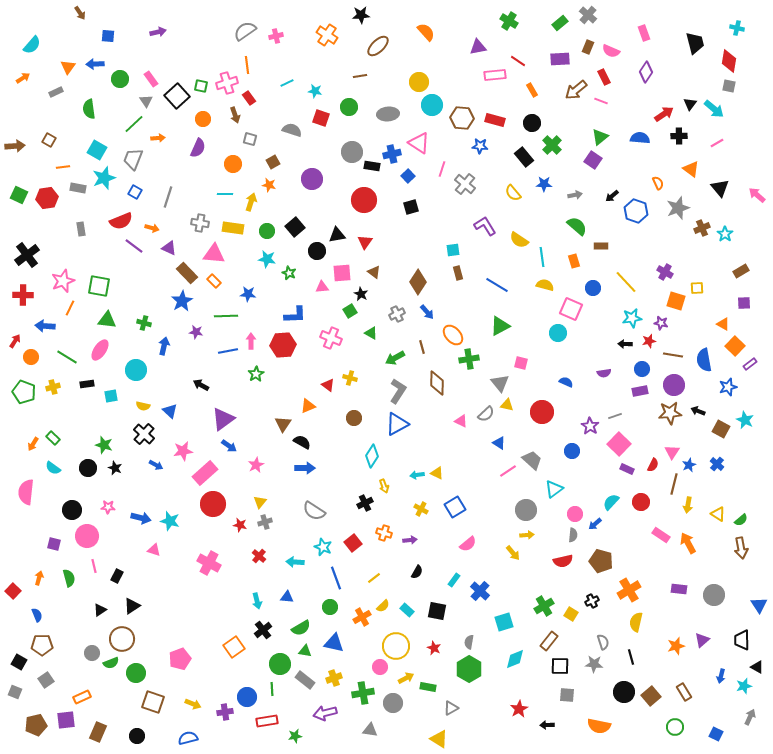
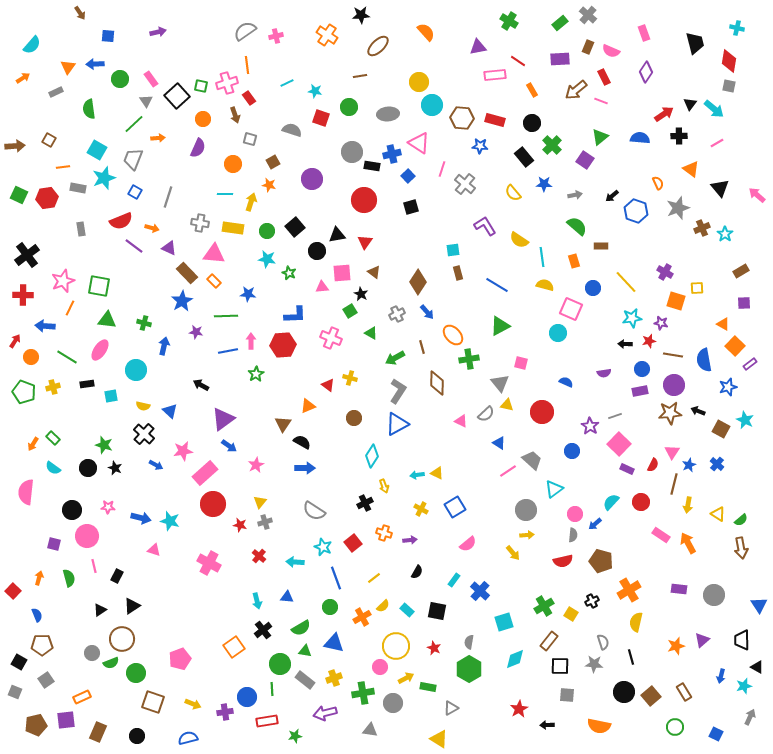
purple square at (593, 160): moved 8 px left
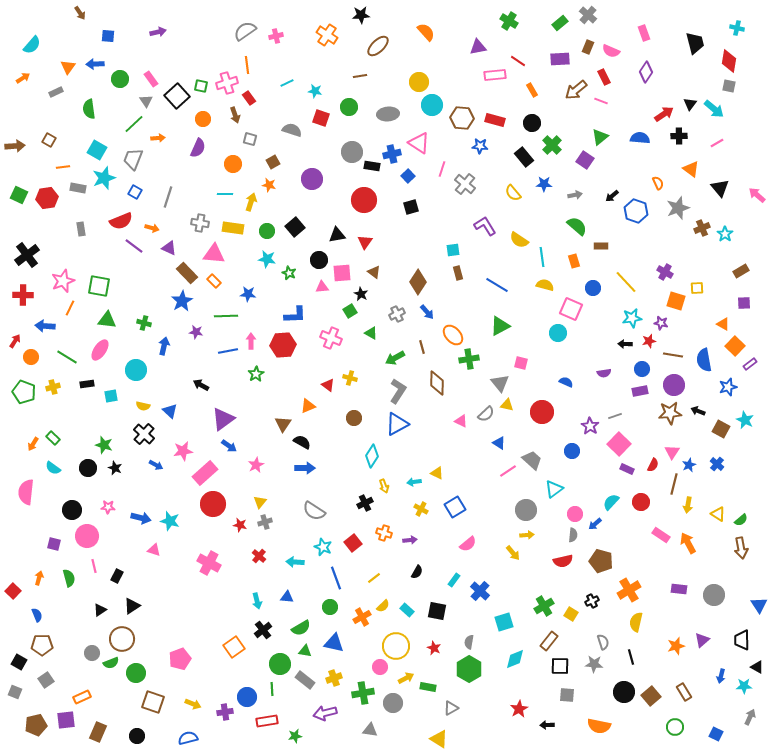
black circle at (317, 251): moved 2 px right, 9 px down
cyan arrow at (417, 475): moved 3 px left, 7 px down
cyan star at (744, 686): rotated 14 degrees clockwise
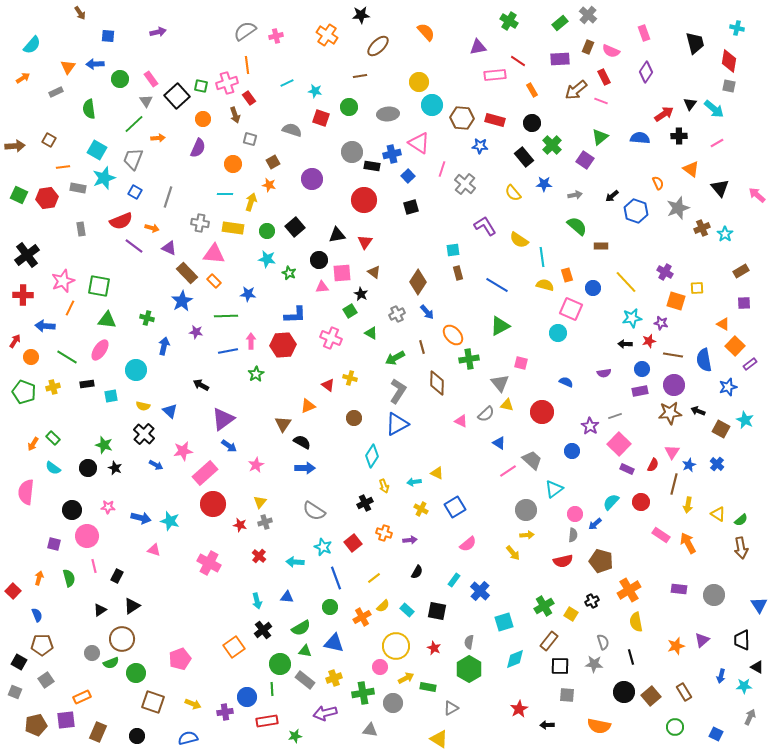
orange rectangle at (574, 261): moved 7 px left, 14 px down
green cross at (144, 323): moved 3 px right, 5 px up
yellow semicircle at (636, 622): rotated 24 degrees counterclockwise
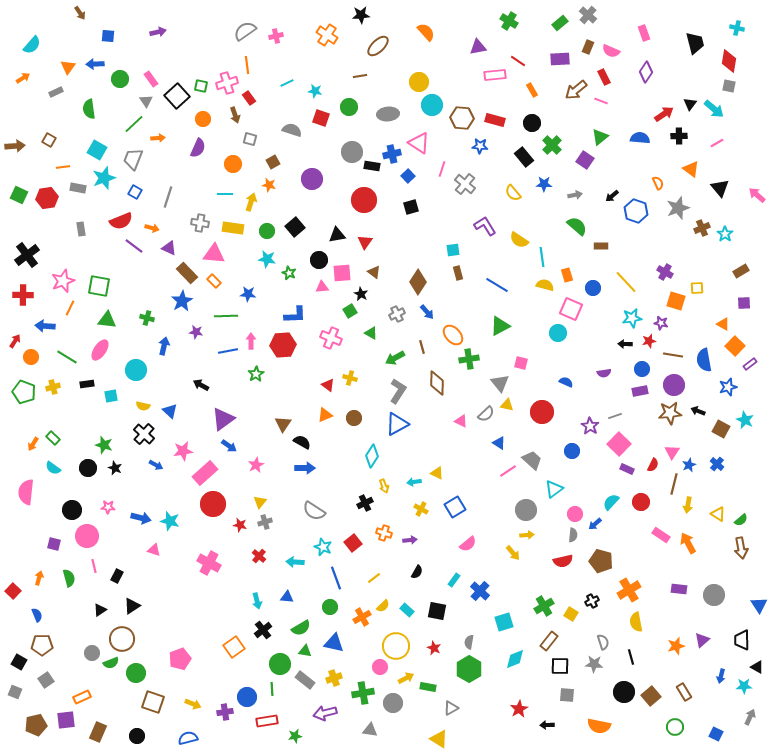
orange triangle at (308, 406): moved 17 px right, 9 px down
